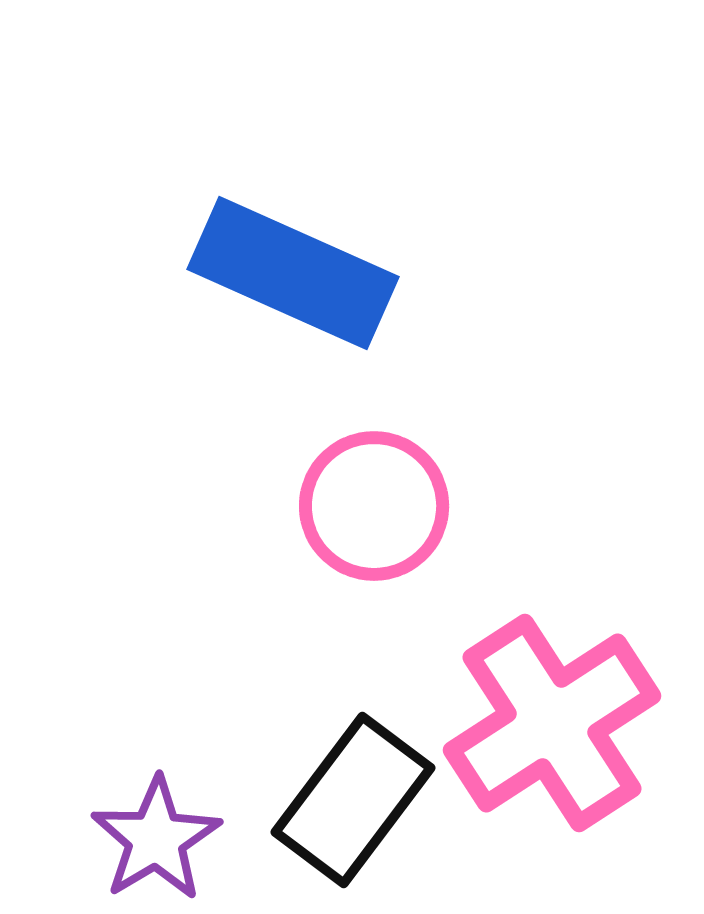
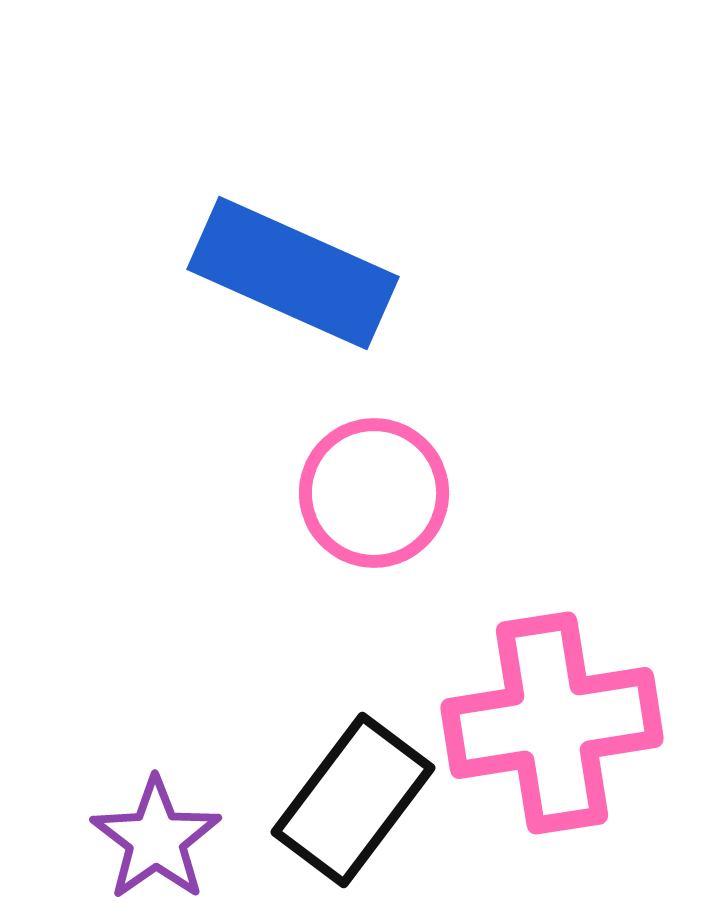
pink circle: moved 13 px up
pink cross: rotated 24 degrees clockwise
purple star: rotated 4 degrees counterclockwise
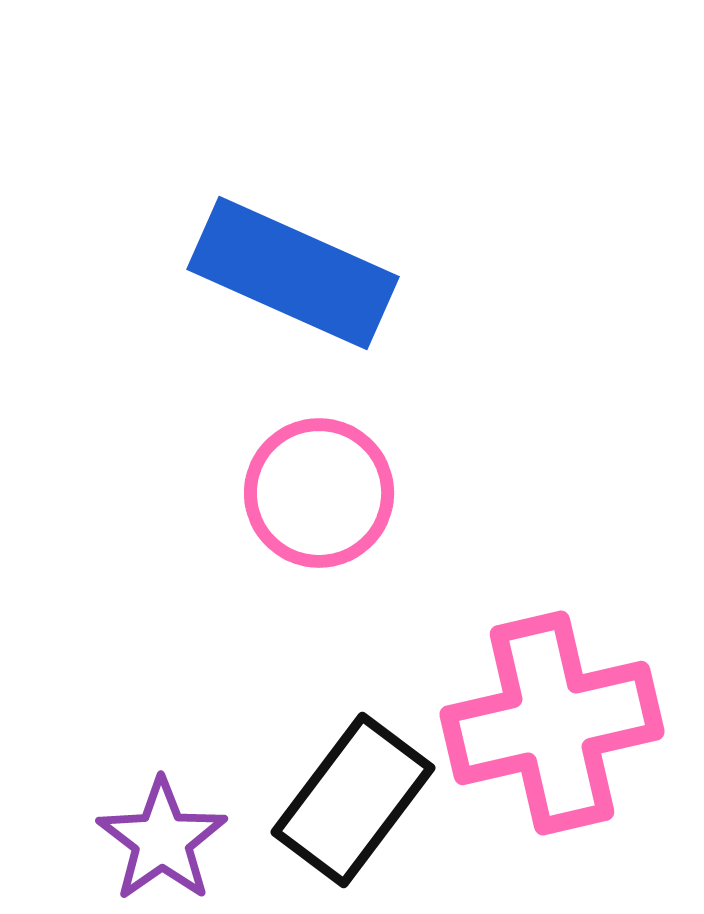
pink circle: moved 55 px left
pink cross: rotated 4 degrees counterclockwise
purple star: moved 6 px right, 1 px down
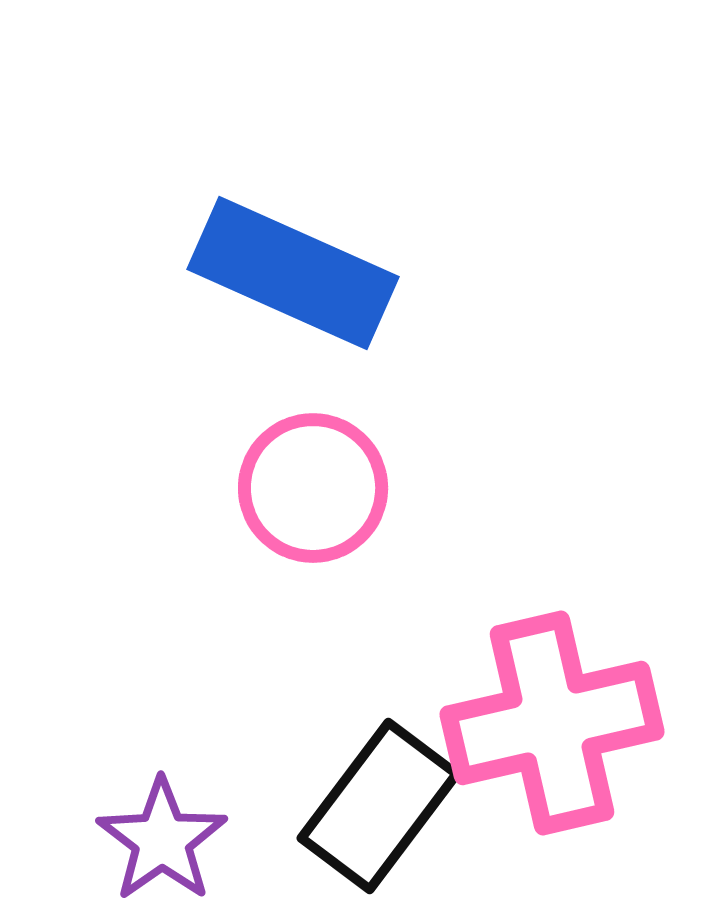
pink circle: moved 6 px left, 5 px up
black rectangle: moved 26 px right, 6 px down
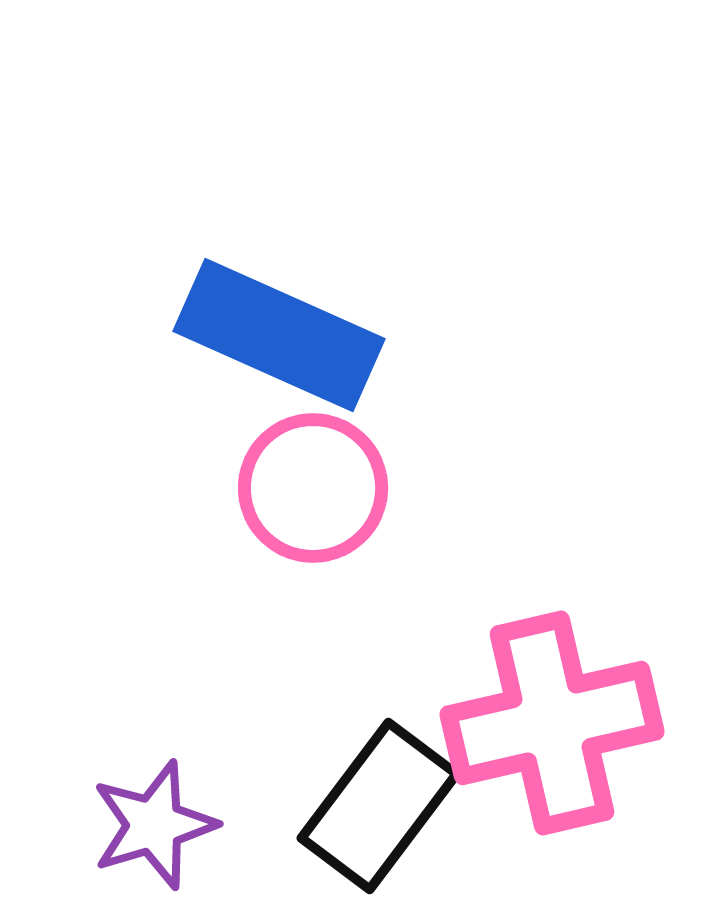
blue rectangle: moved 14 px left, 62 px down
purple star: moved 8 px left, 15 px up; rotated 18 degrees clockwise
